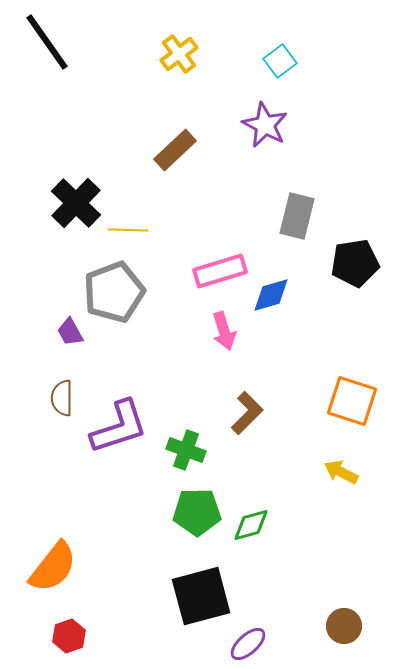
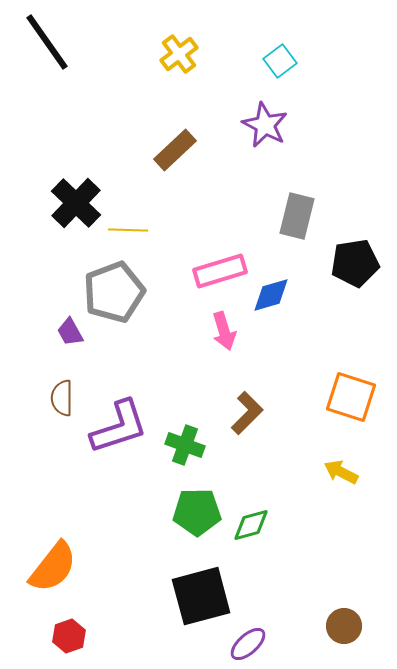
orange square: moved 1 px left, 4 px up
green cross: moved 1 px left, 5 px up
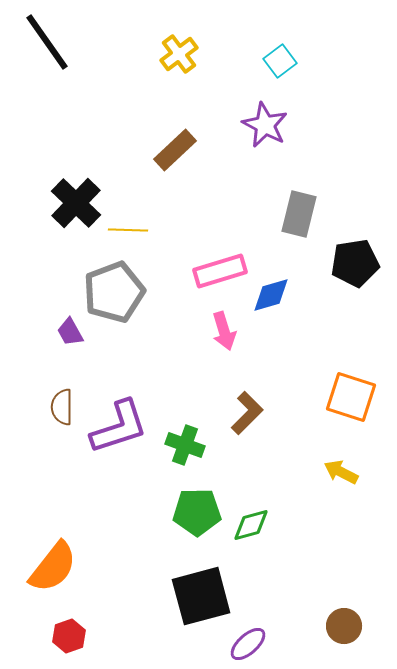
gray rectangle: moved 2 px right, 2 px up
brown semicircle: moved 9 px down
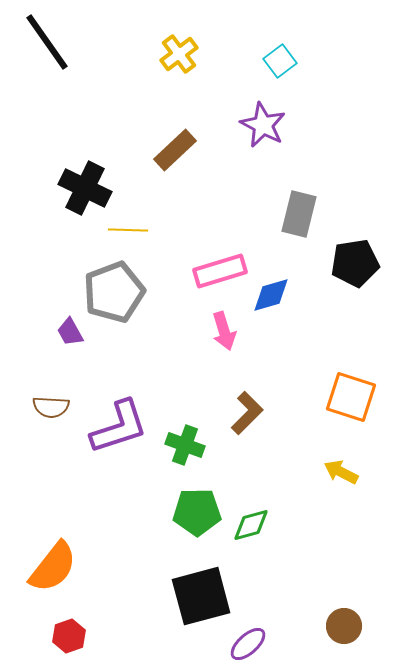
purple star: moved 2 px left
black cross: moved 9 px right, 15 px up; rotated 18 degrees counterclockwise
brown semicircle: moved 11 px left; rotated 87 degrees counterclockwise
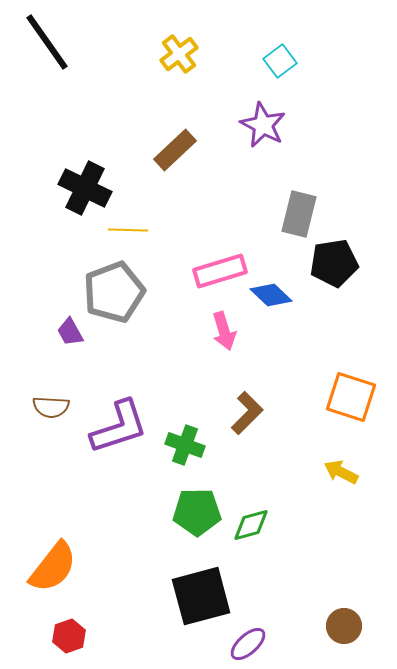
black pentagon: moved 21 px left
blue diamond: rotated 60 degrees clockwise
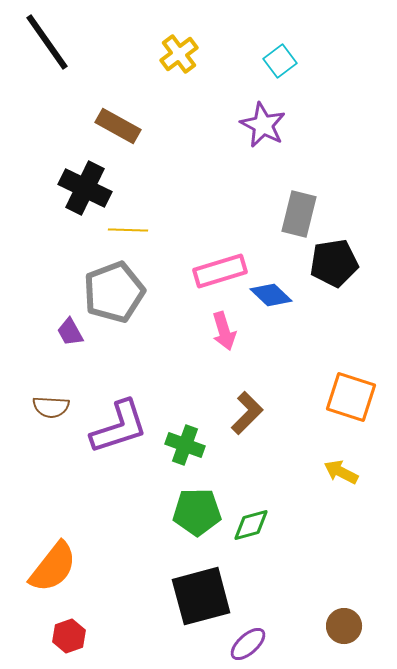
brown rectangle: moved 57 px left, 24 px up; rotated 72 degrees clockwise
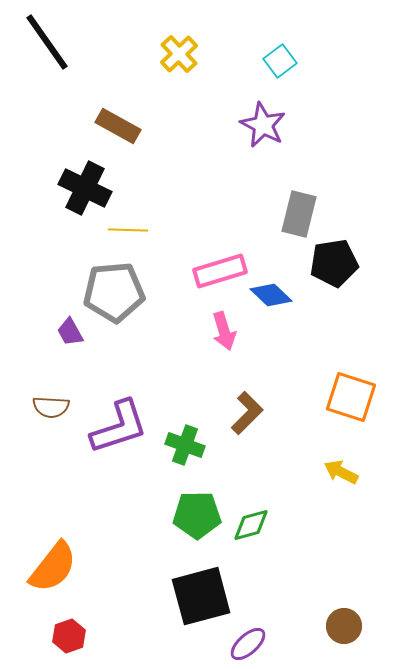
yellow cross: rotated 6 degrees counterclockwise
gray pentagon: rotated 16 degrees clockwise
green pentagon: moved 3 px down
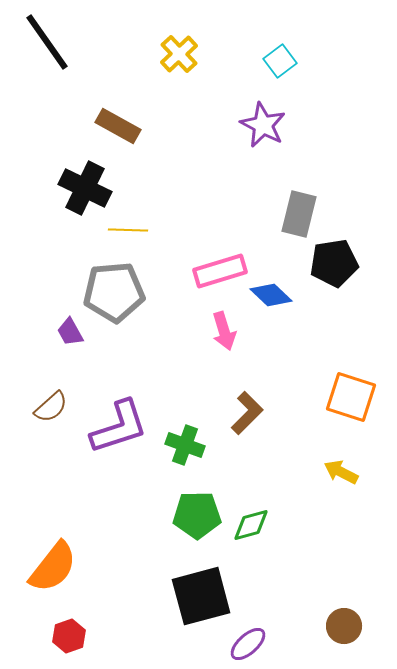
brown semicircle: rotated 45 degrees counterclockwise
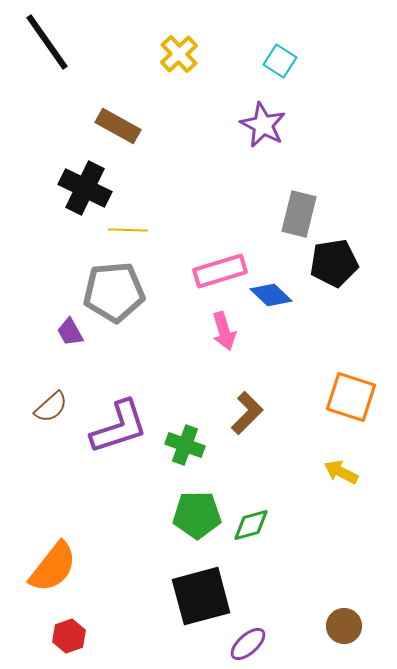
cyan square: rotated 20 degrees counterclockwise
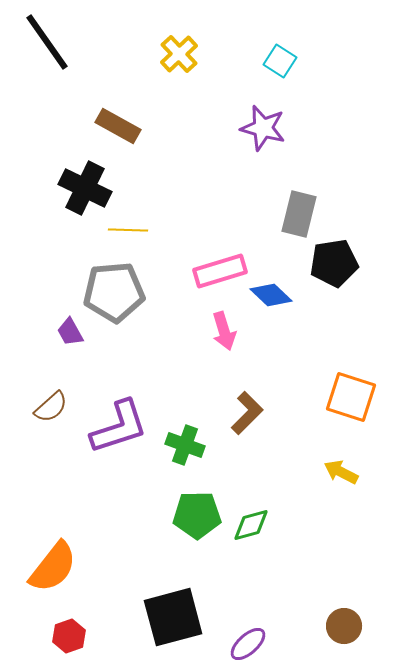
purple star: moved 3 px down; rotated 12 degrees counterclockwise
black square: moved 28 px left, 21 px down
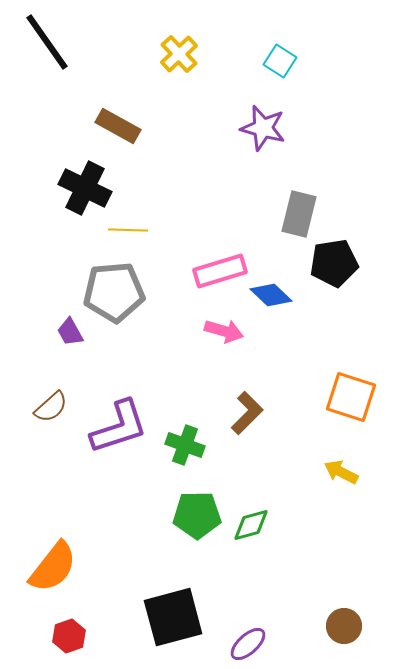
pink arrow: rotated 57 degrees counterclockwise
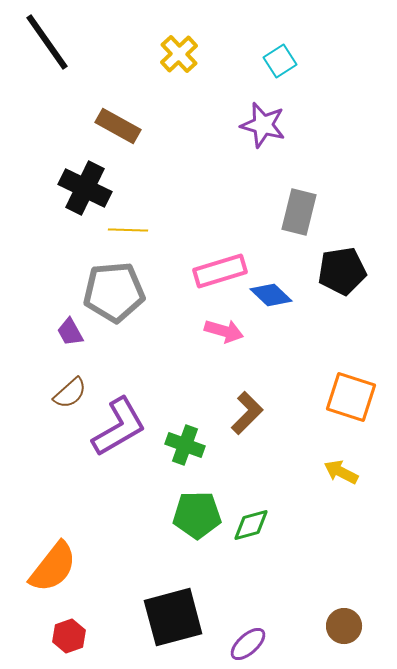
cyan square: rotated 24 degrees clockwise
purple star: moved 3 px up
gray rectangle: moved 2 px up
black pentagon: moved 8 px right, 8 px down
brown semicircle: moved 19 px right, 14 px up
purple L-shape: rotated 12 degrees counterclockwise
